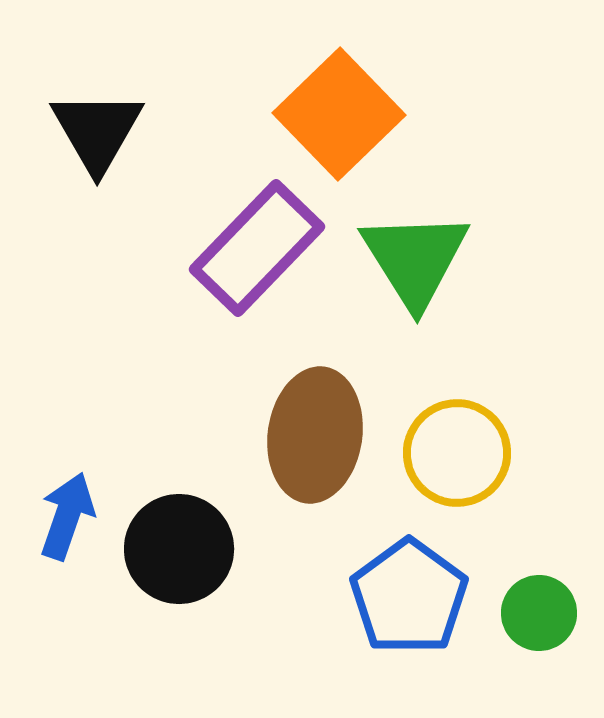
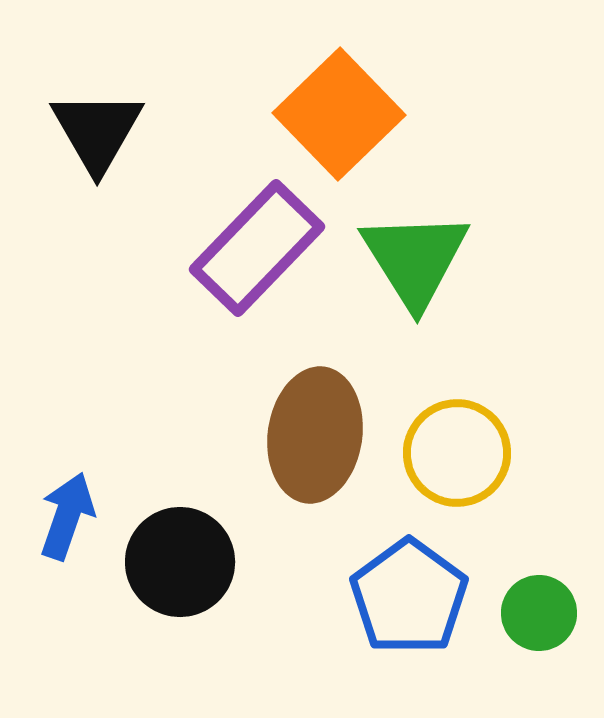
black circle: moved 1 px right, 13 px down
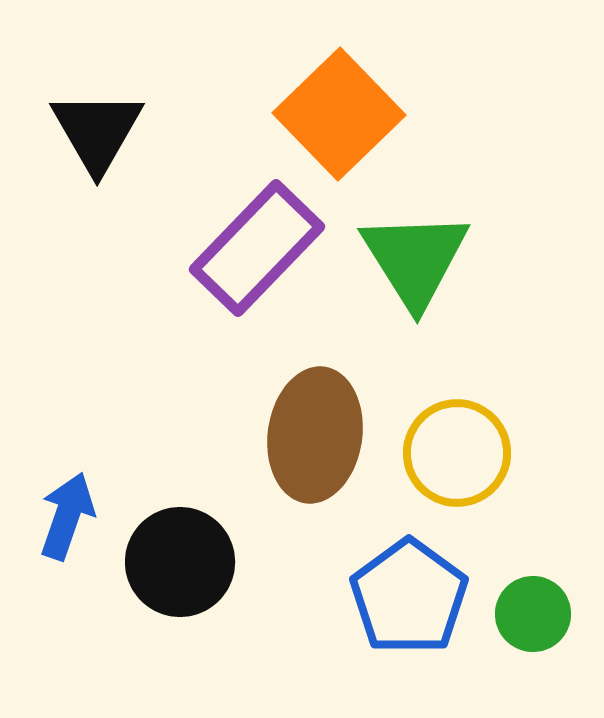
green circle: moved 6 px left, 1 px down
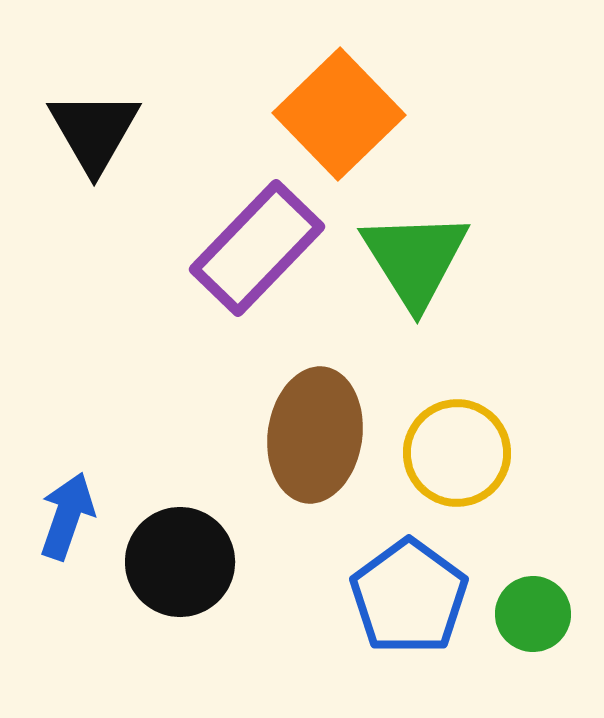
black triangle: moved 3 px left
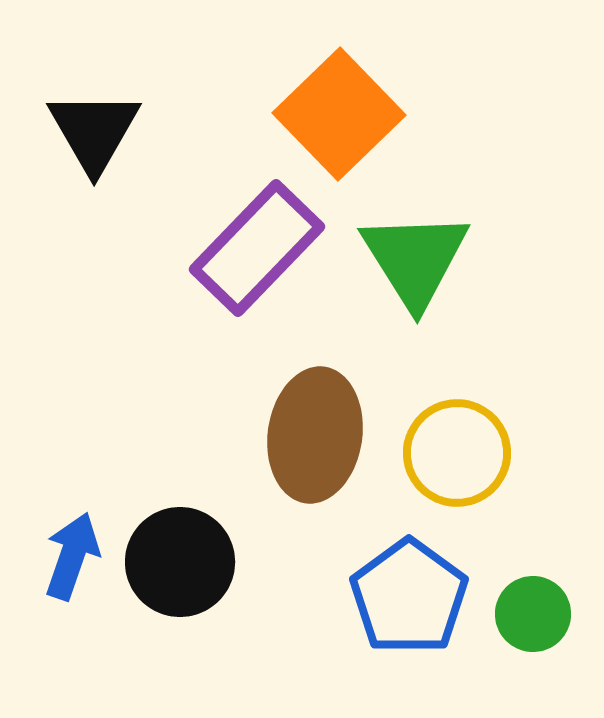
blue arrow: moved 5 px right, 40 px down
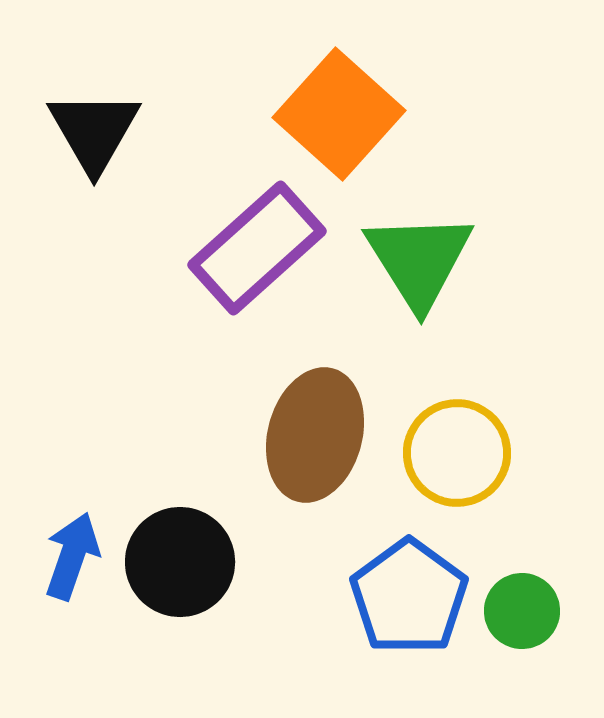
orange square: rotated 4 degrees counterclockwise
purple rectangle: rotated 4 degrees clockwise
green triangle: moved 4 px right, 1 px down
brown ellipse: rotated 7 degrees clockwise
green circle: moved 11 px left, 3 px up
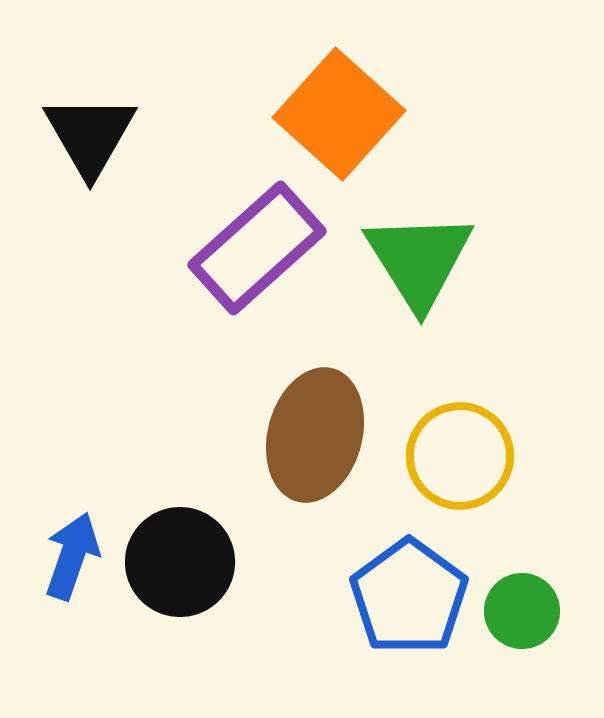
black triangle: moved 4 px left, 4 px down
yellow circle: moved 3 px right, 3 px down
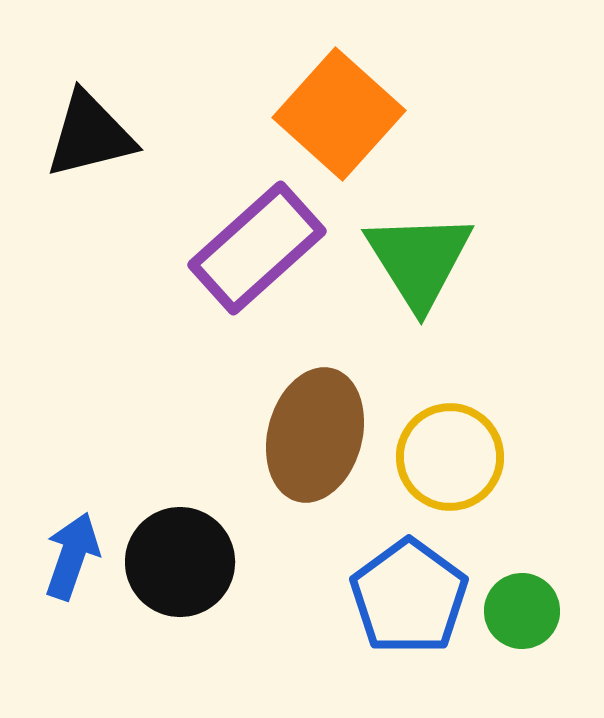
black triangle: rotated 46 degrees clockwise
yellow circle: moved 10 px left, 1 px down
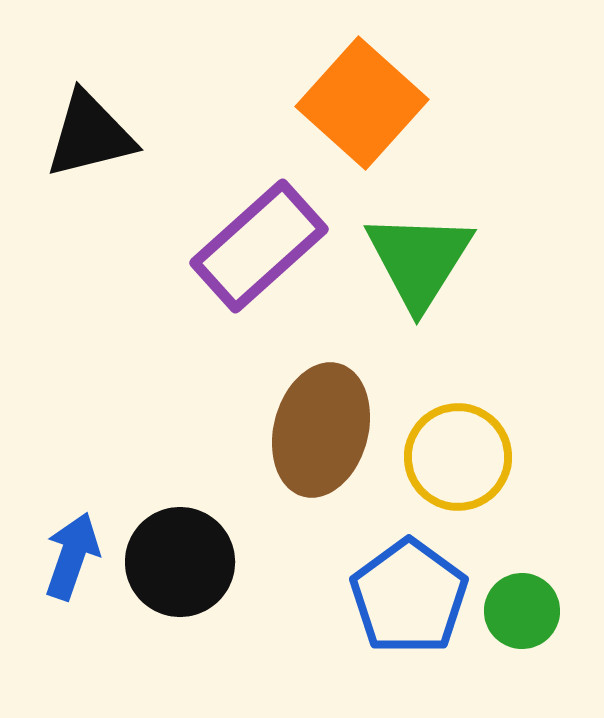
orange square: moved 23 px right, 11 px up
purple rectangle: moved 2 px right, 2 px up
green triangle: rotated 4 degrees clockwise
brown ellipse: moved 6 px right, 5 px up
yellow circle: moved 8 px right
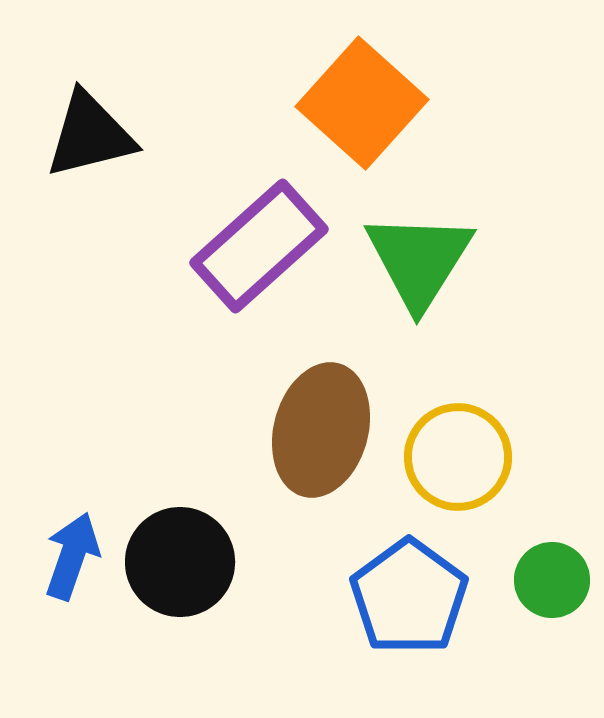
green circle: moved 30 px right, 31 px up
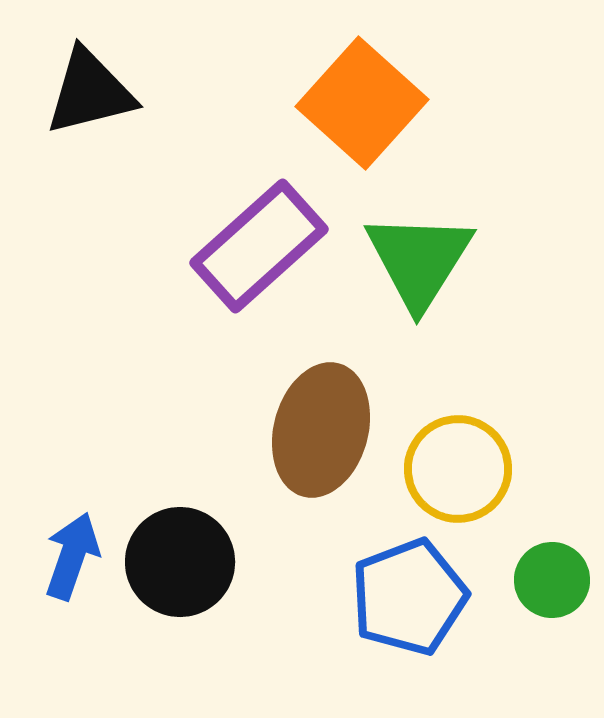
black triangle: moved 43 px up
yellow circle: moved 12 px down
blue pentagon: rotated 15 degrees clockwise
